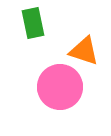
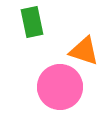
green rectangle: moved 1 px left, 1 px up
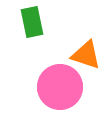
orange triangle: moved 2 px right, 4 px down
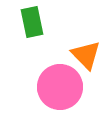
orange triangle: rotated 28 degrees clockwise
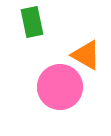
orange triangle: rotated 16 degrees counterclockwise
